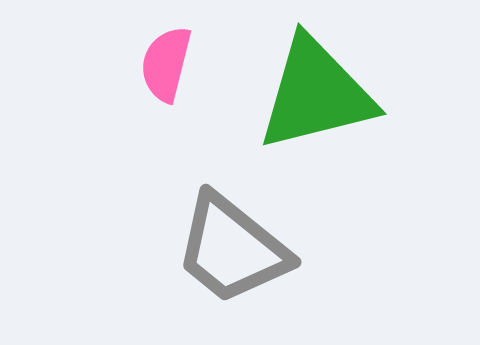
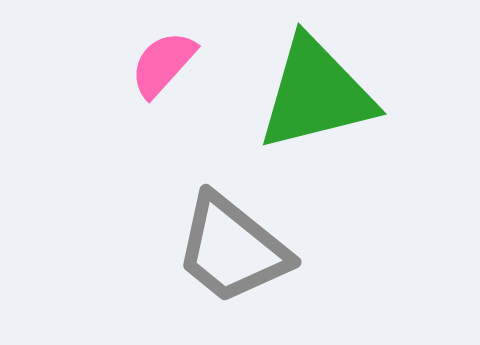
pink semicircle: moved 3 px left; rotated 28 degrees clockwise
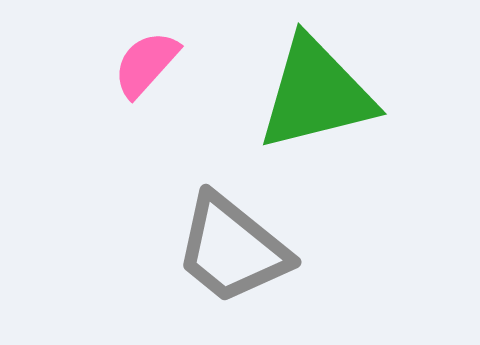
pink semicircle: moved 17 px left
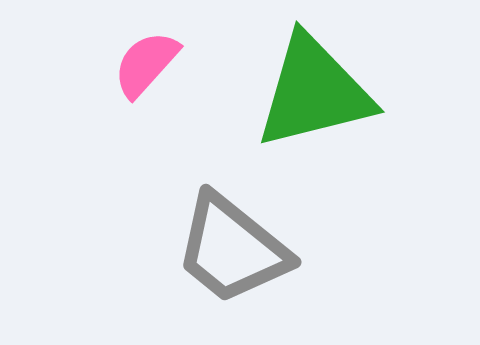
green triangle: moved 2 px left, 2 px up
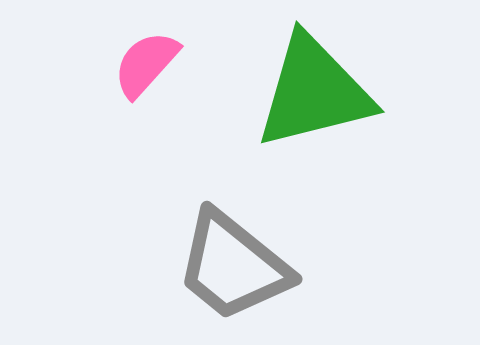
gray trapezoid: moved 1 px right, 17 px down
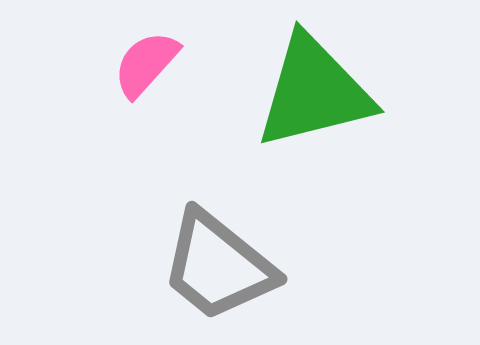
gray trapezoid: moved 15 px left
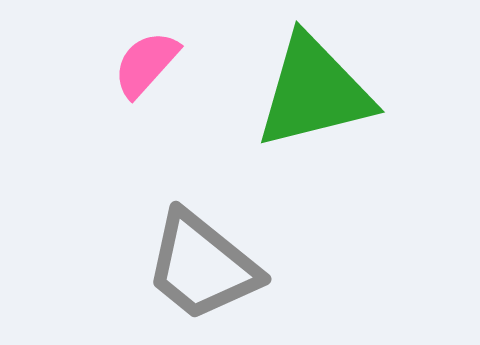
gray trapezoid: moved 16 px left
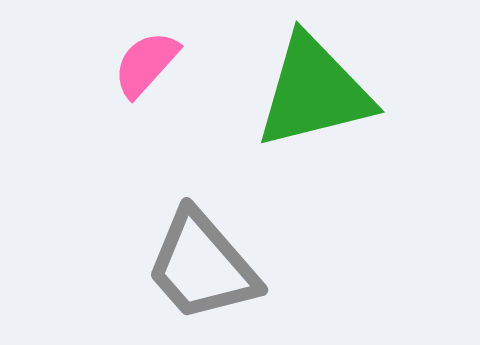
gray trapezoid: rotated 10 degrees clockwise
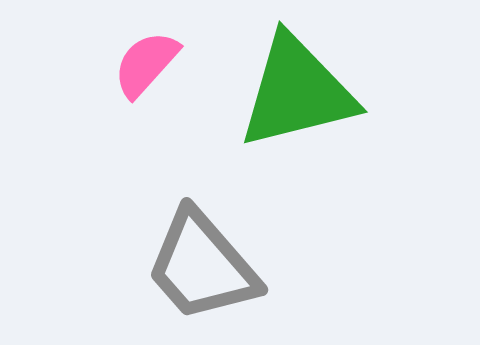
green triangle: moved 17 px left
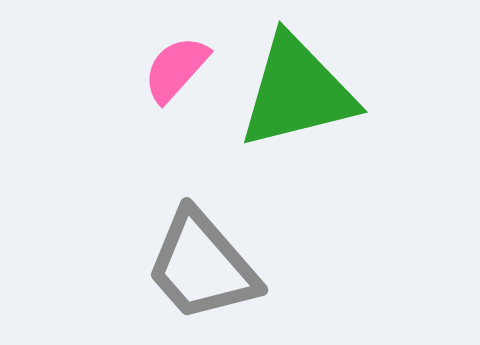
pink semicircle: moved 30 px right, 5 px down
